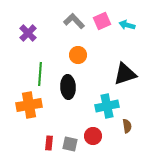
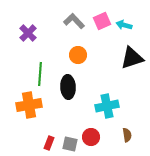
cyan arrow: moved 3 px left
black triangle: moved 7 px right, 16 px up
brown semicircle: moved 9 px down
red circle: moved 2 px left, 1 px down
red rectangle: rotated 16 degrees clockwise
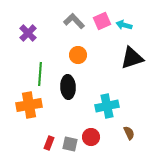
brown semicircle: moved 2 px right, 2 px up; rotated 16 degrees counterclockwise
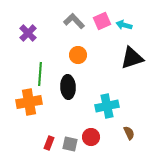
orange cross: moved 3 px up
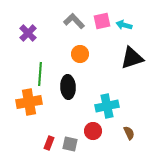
pink square: rotated 12 degrees clockwise
orange circle: moved 2 px right, 1 px up
red circle: moved 2 px right, 6 px up
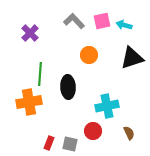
purple cross: moved 2 px right
orange circle: moved 9 px right, 1 px down
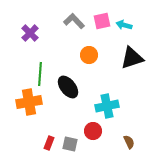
black ellipse: rotated 35 degrees counterclockwise
brown semicircle: moved 9 px down
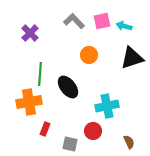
cyan arrow: moved 1 px down
red rectangle: moved 4 px left, 14 px up
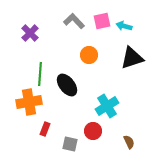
black ellipse: moved 1 px left, 2 px up
cyan cross: rotated 20 degrees counterclockwise
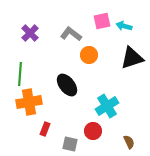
gray L-shape: moved 3 px left, 13 px down; rotated 10 degrees counterclockwise
green line: moved 20 px left
